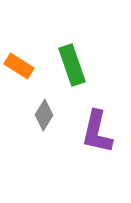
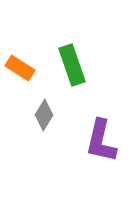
orange rectangle: moved 1 px right, 2 px down
purple L-shape: moved 4 px right, 9 px down
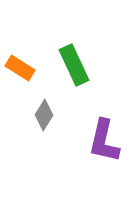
green rectangle: moved 2 px right; rotated 6 degrees counterclockwise
purple L-shape: moved 3 px right
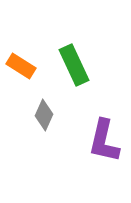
orange rectangle: moved 1 px right, 2 px up
gray diamond: rotated 8 degrees counterclockwise
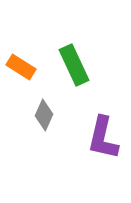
orange rectangle: moved 1 px down
purple L-shape: moved 1 px left, 3 px up
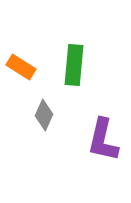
green rectangle: rotated 30 degrees clockwise
purple L-shape: moved 2 px down
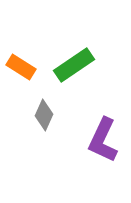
green rectangle: rotated 51 degrees clockwise
purple L-shape: rotated 12 degrees clockwise
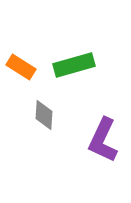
green rectangle: rotated 18 degrees clockwise
gray diamond: rotated 20 degrees counterclockwise
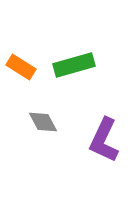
gray diamond: moved 1 px left, 7 px down; rotated 32 degrees counterclockwise
purple L-shape: moved 1 px right
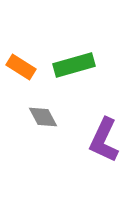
gray diamond: moved 5 px up
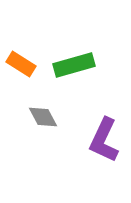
orange rectangle: moved 3 px up
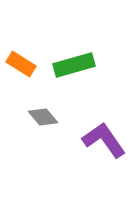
gray diamond: rotated 12 degrees counterclockwise
purple L-shape: rotated 120 degrees clockwise
